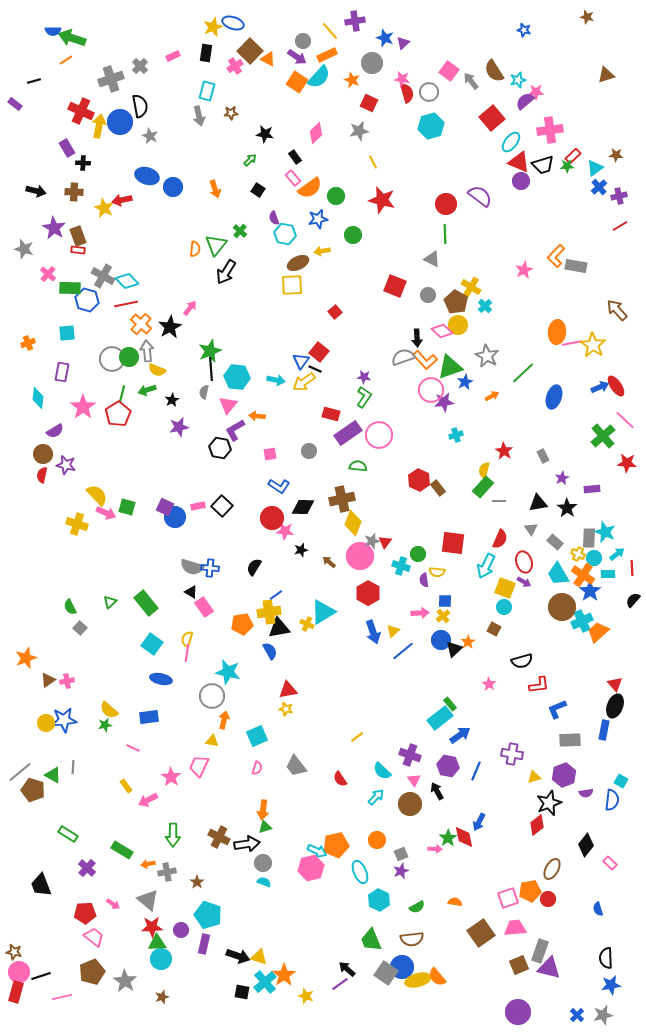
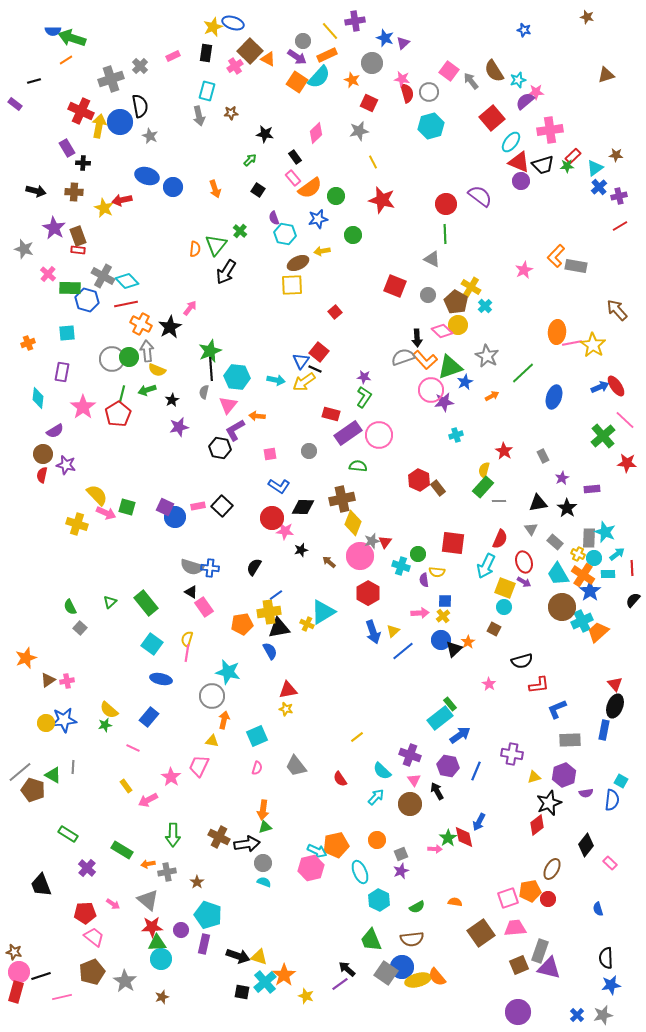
orange cross at (141, 324): rotated 15 degrees counterclockwise
blue rectangle at (149, 717): rotated 42 degrees counterclockwise
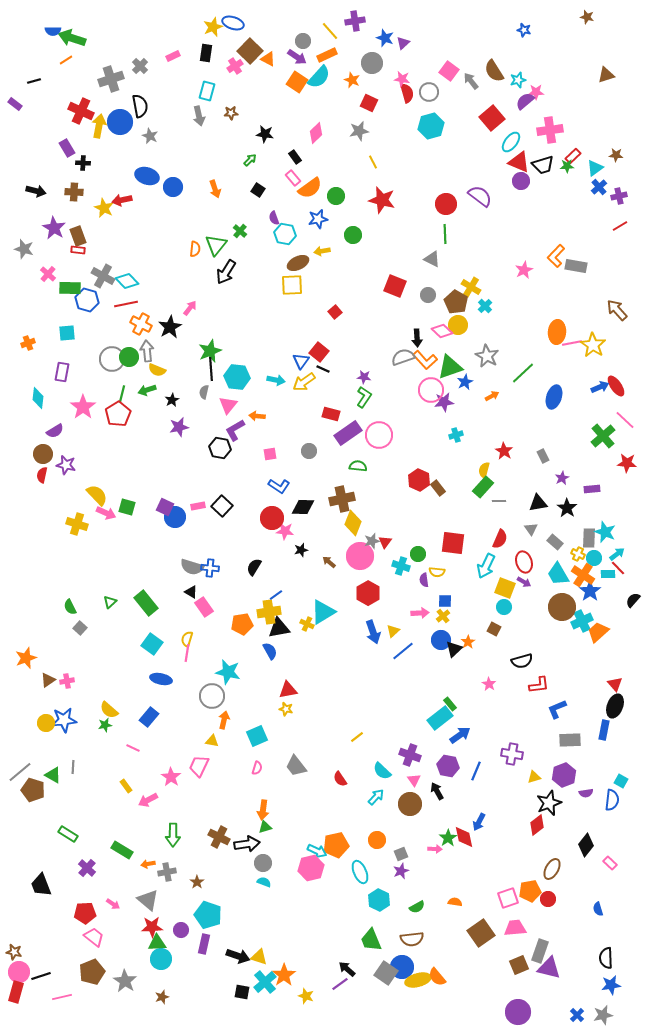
black line at (315, 369): moved 8 px right
red line at (632, 568): moved 14 px left; rotated 42 degrees counterclockwise
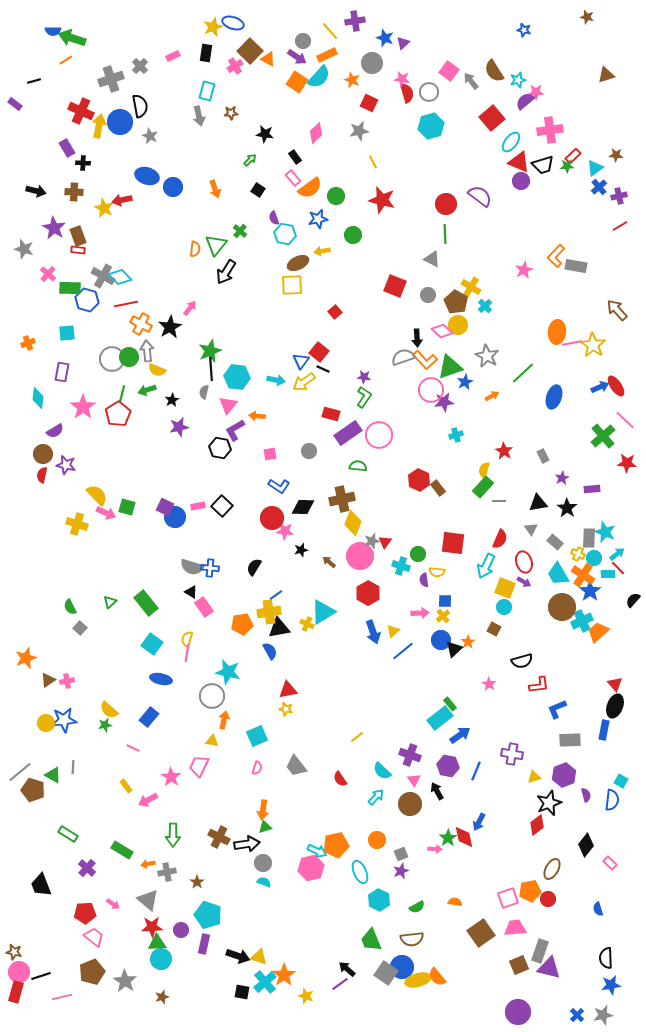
cyan diamond at (127, 281): moved 7 px left, 4 px up
purple semicircle at (586, 793): moved 2 px down; rotated 96 degrees counterclockwise
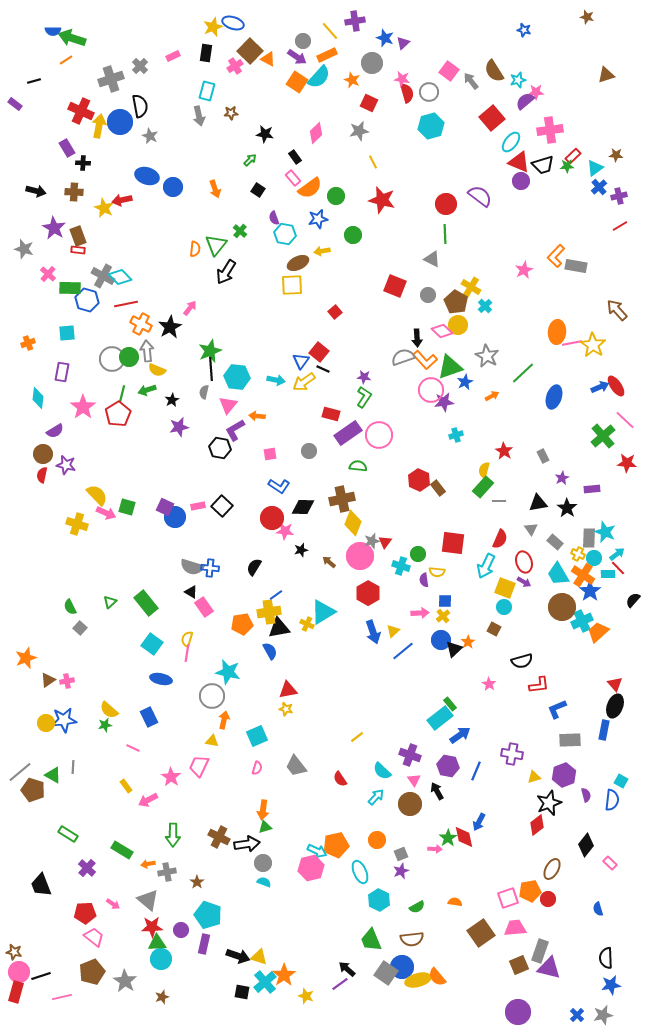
blue rectangle at (149, 717): rotated 66 degrees counterclockwise
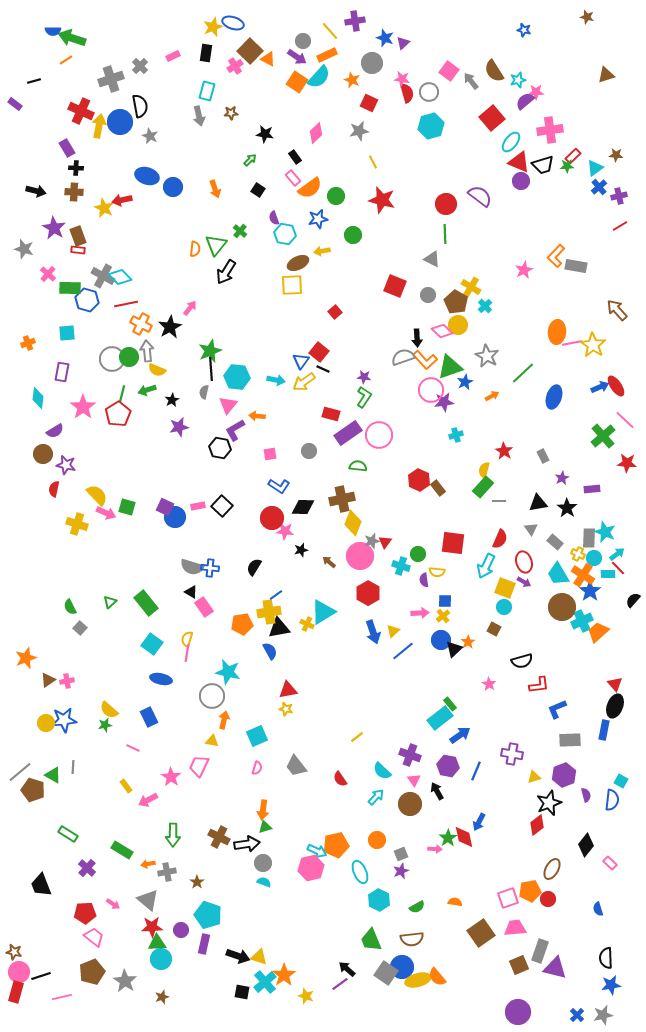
black cross at (83, 163): moved 7 px left, 5 px down
red semicircle at (42, 475): moved 12 px right, 14 px down
purple triangle at (549, 968): moved 6 px right
